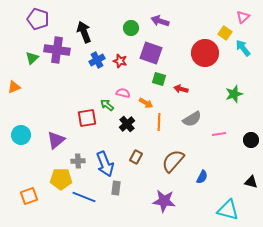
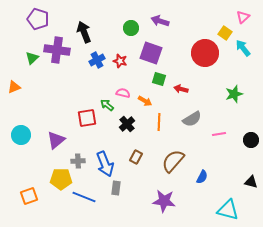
orange arrow: moved 1 px left, 2 px up
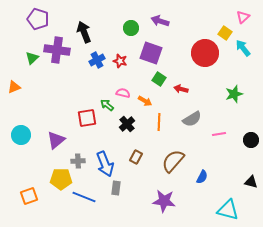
green square: rotated 16 degrees clockwise
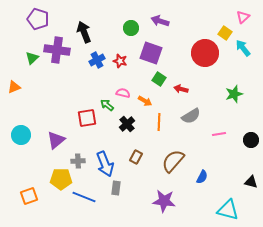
gray semicircle: moved 1 px left, 3 px up
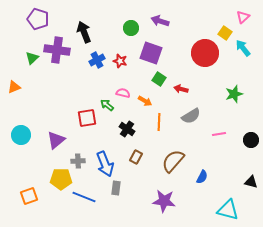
black cross: moved 5 px down; rotated 14 degrees counterclockwise
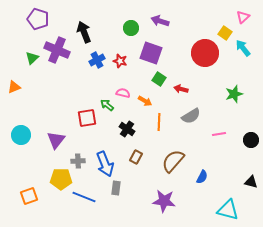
purple cross: rotated 15 degrees clockwise
purple triangle: rotated 12 degrees counterclockwise
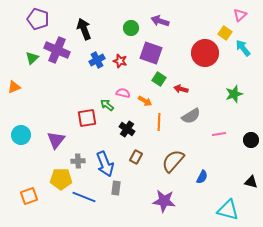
pink triangle: moved 3 px left, 2 px up
black arrow: moved 3 px up
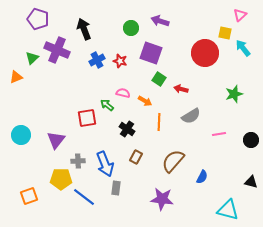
yellow square: rotated 24 degrees counterclockwise
orange triangle: moved 2 px right, 10 px up
blue line: rotated 15 degrees clockwise
purple star: moved 2 px left, 2 px up
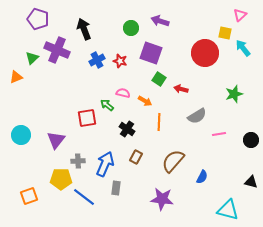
gray semicircle: moved 6 px right
blue arrow: rotated 135 degrees counterclockwise
